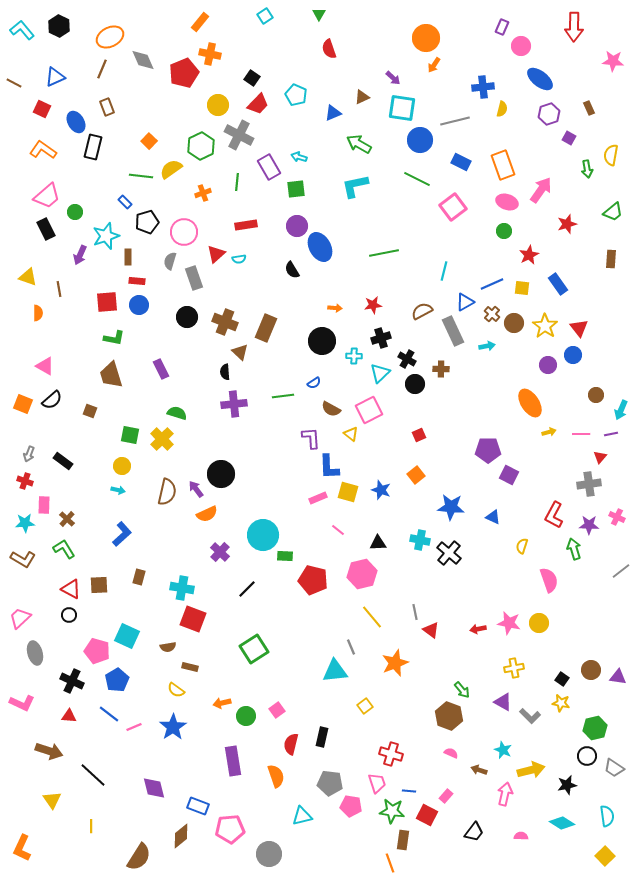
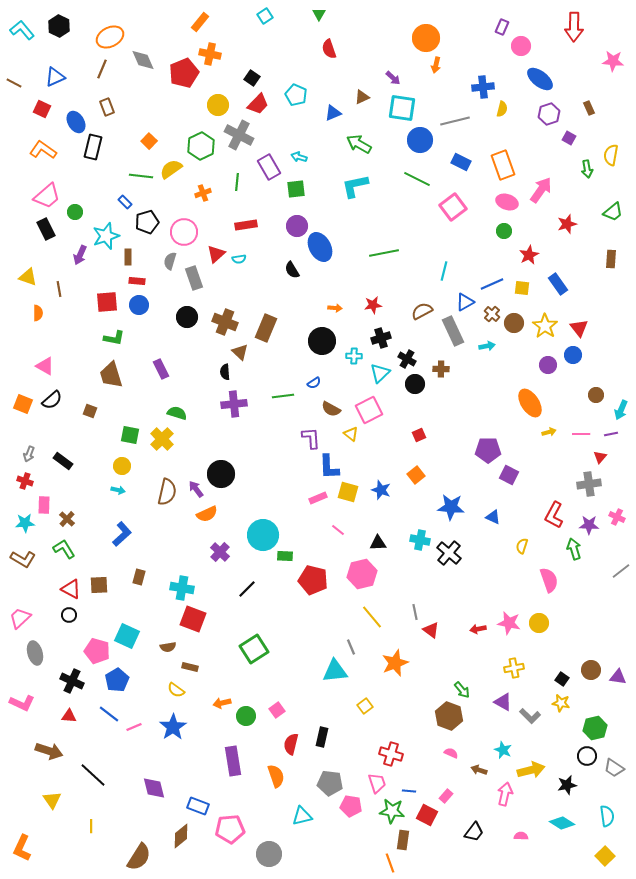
orange arrow at (434, 65): moved 2 px right; rotated 21 degrees counterclockwise
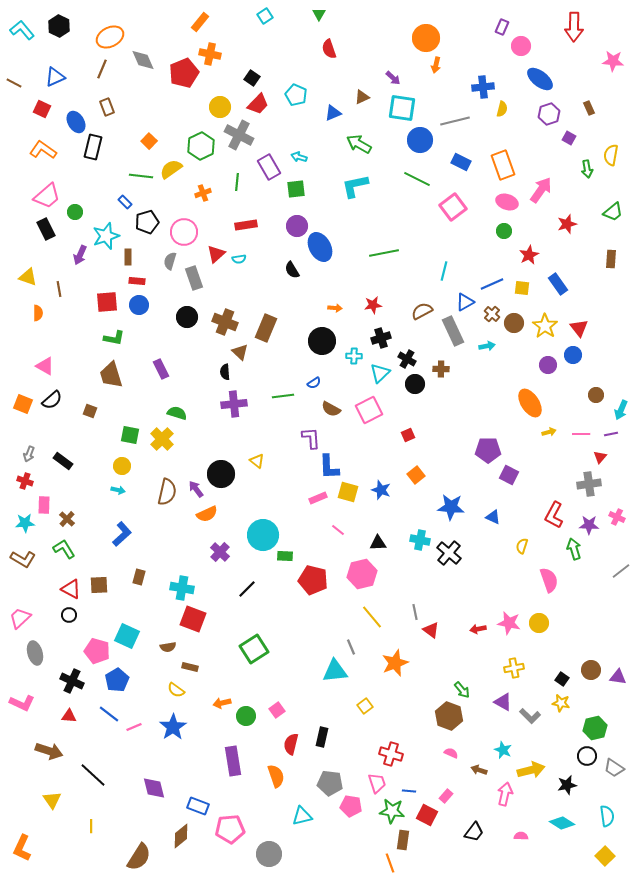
yellow circle at (218, 105): moved 2 px right, 2 px down
yellow triangle at (351, 434): moved 94 px left, 27 px down
red square at (419, 435): moved 11 px left
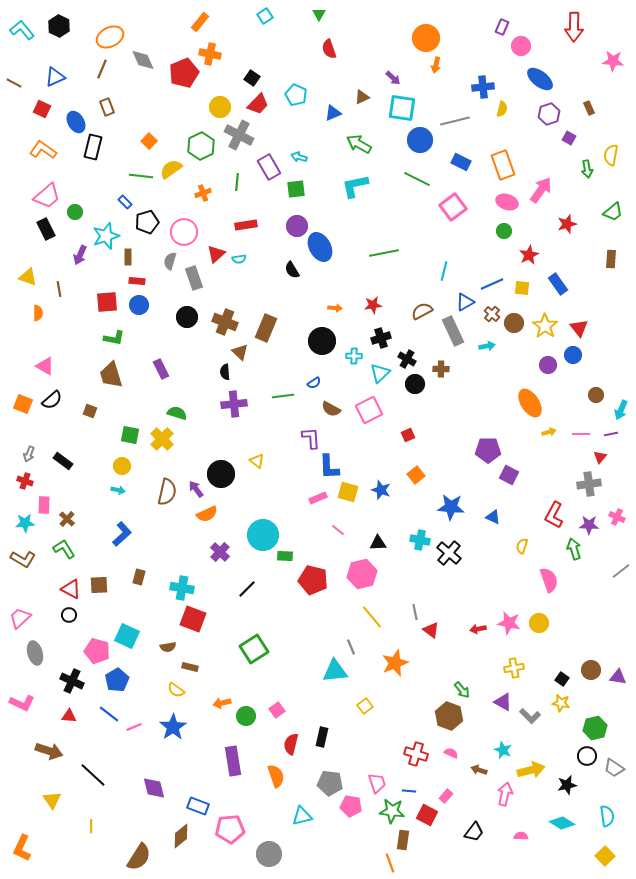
red cross at (391, 754): moved 25 px right
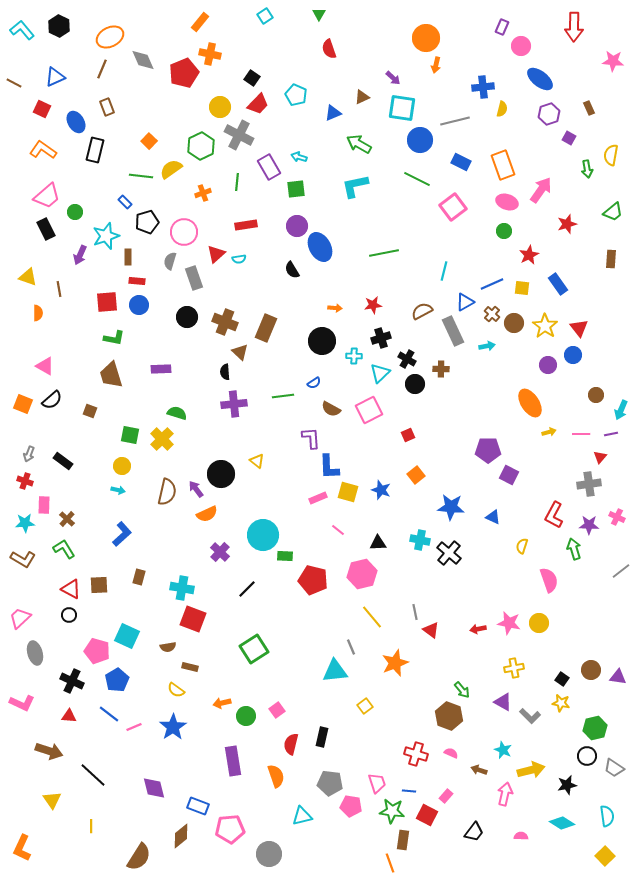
black rectangle at (93, 147): moved 2 px right, 3 px down
purple rectangle at (161, 369): rotated 66 degrees counterclockwise
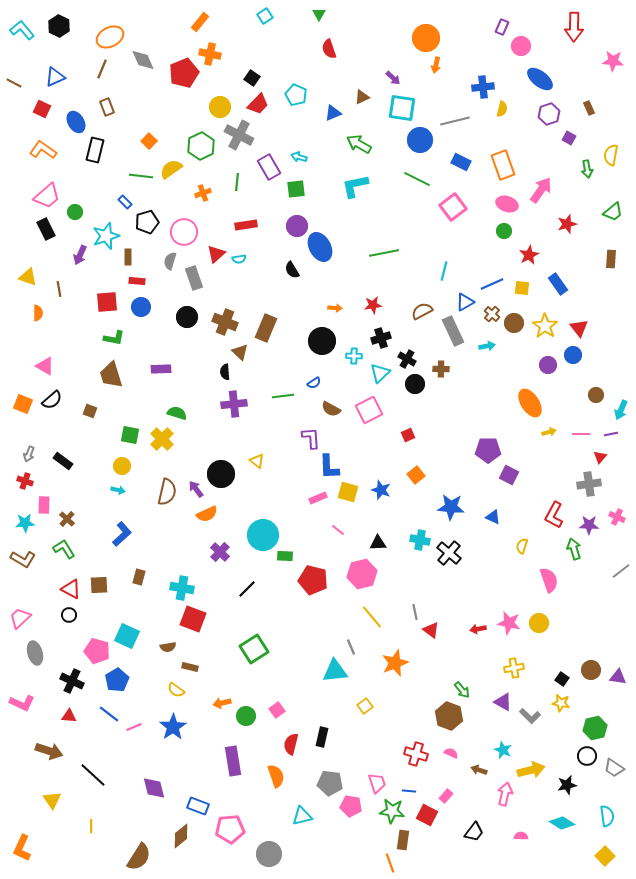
pink ellipse at (507, 202): moved 2 px down
blue circle at (139, 305): moved 2 px right, 2 px down
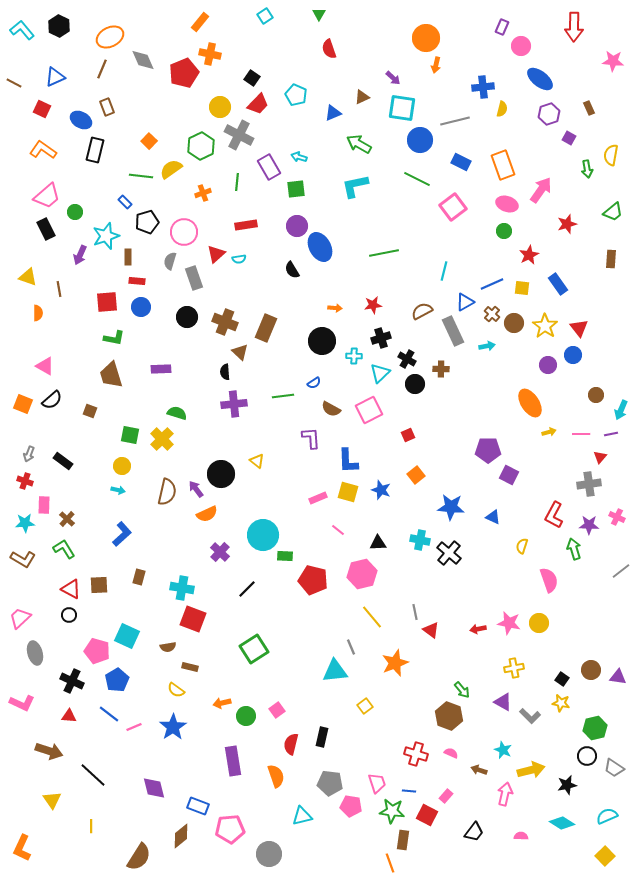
blue ellipse at (76, 122): moved 5 px right, 2 px up; rotated 30 degrees counterclockwise
blue L-shape at (329, 467): moved 19 px right, 6 px up
cyan semicircle at (607, 816): rotated 105 degrees counterclockwise
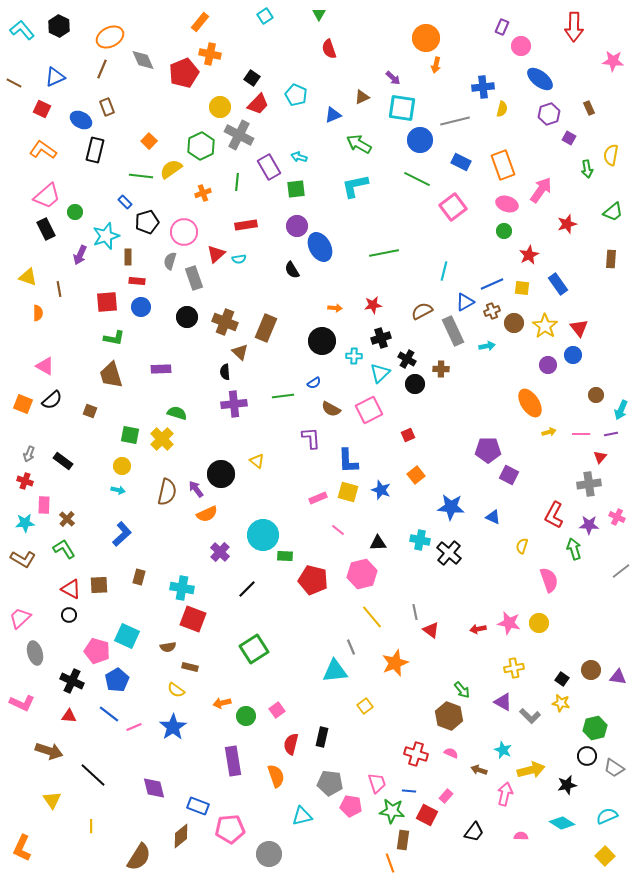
blue triangle at (333, 113): moved 2 px down
brown cross at (492, 314): moved 3 px up; rotated 28 degrees clockwise
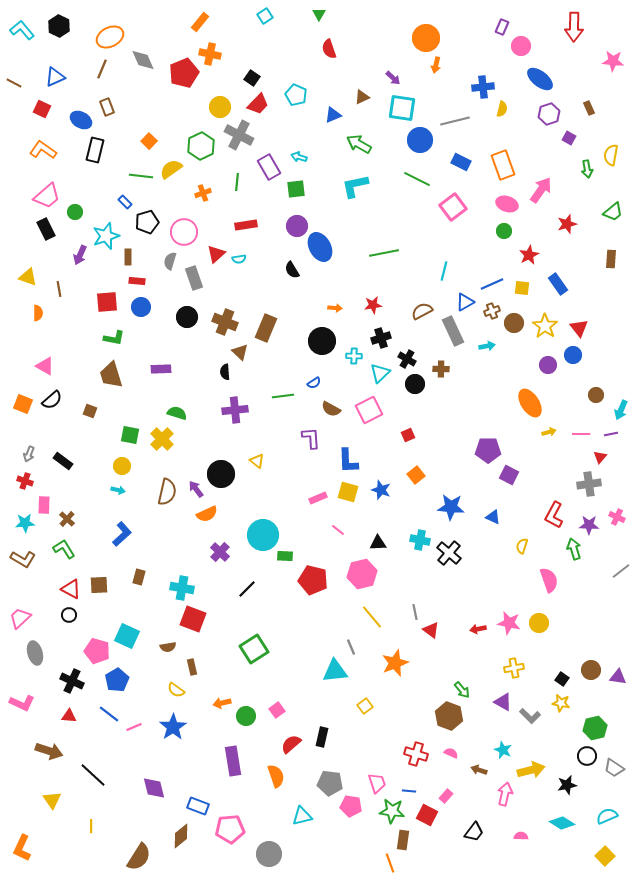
purple cross at (234, 404): moved 1 px right, 6 px down
brown rectangle at (190, 667): moved 2 px right; rotated 63 degrees clockwise
red semicircle at (291, 744): rotated 35 degrees clockwise
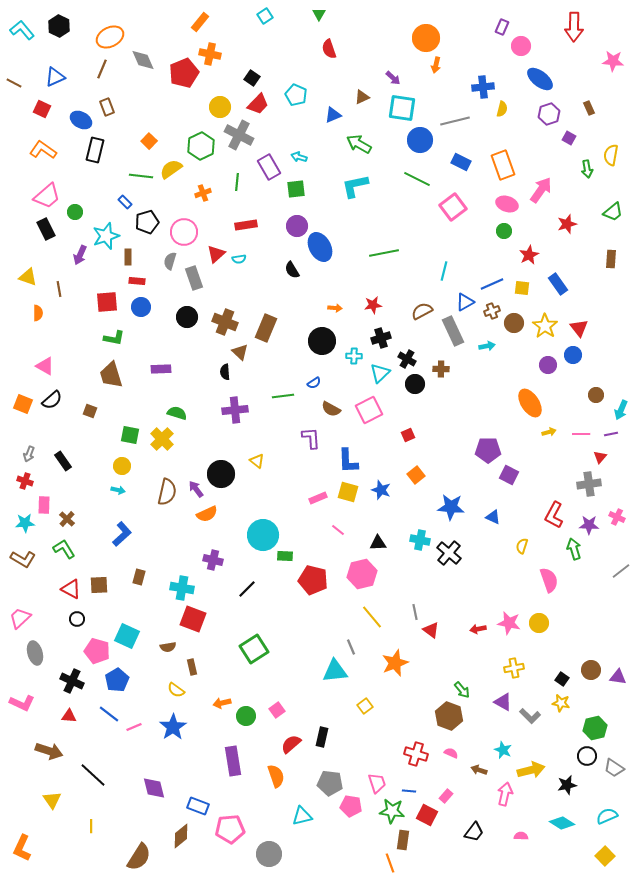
black rectangle at (63, 461): rotated 18 degrees clockwise
purple cross at (220, 552): moved 7 px left, 8 px down; rotated 30 degrees counterclockwise
black circle at (69, 615): moved 8 px right, 4 px down
